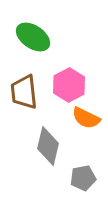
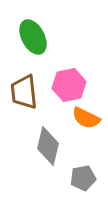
green ellipse: rotated 28 degrees clockwise
pink hexagon: rotated 16 degrees clockwise
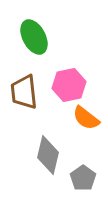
green ellipse: moved 1 px right
orange semicircle: rotated 12 degrees clockwise
gray diamond: moved 9 px down
gray pentagon: rotated 25 degrees counterclockwise
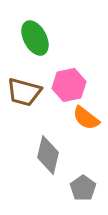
green ellipse: moved 1 px right, 1 px down
brown trapezoid: rotated 69 degrees counterclockwise
gray pentagon: moved 10 px down
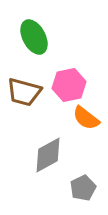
green ellipse: moved 1 px left, 1 px up
gray diamond: rotated 48 degrees clockwise
gray pentagon: rotated 10 degrees clockwise
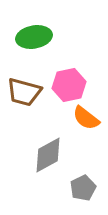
green ellipse: rotated 72 degrees counterclockwise
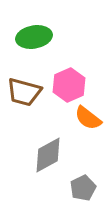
pink hexagon: rotated 12 degrees counterclockwise
orange semicircle: moved 2 px right
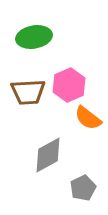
brown trapezoid: moved 4 px right; rotated 18 degrees counterclockwise
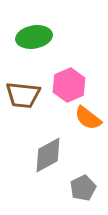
brown trapezoid: moved 5 px left, 3 px down; rotated 9 degrees clockwise
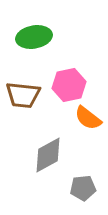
pink hexagon: rotated 12 degrees clockwise
gray pentagon: rotated 20 degrees clockwise
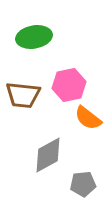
gray pentagon: moved 4 px up
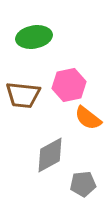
gray diamond: moved 2 px right
